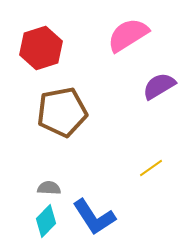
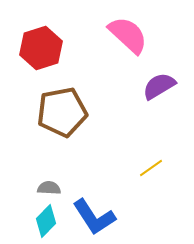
pink semicircle: rotated 75 degrees clockwise
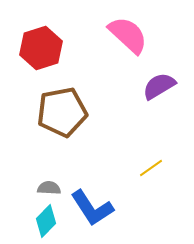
blue L-shape: moved 2 px left, 9 px up
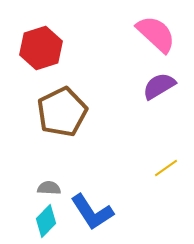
pink semicircle: moved 28 px right, 1 px up
brown pentagon: rotated 15 degrees counterclockwise
yellow line: moved 15 px right
blue L-shape: moved 4 px down
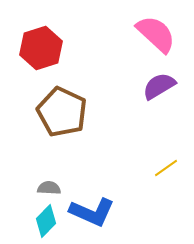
brown pentagon: rotated 21 degrees counterclockwise
blue L-shape: rotated 33 degrees counterclockwise
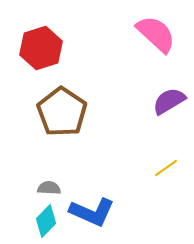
purple semicircle: moved 10 px right, 15 px down
brown pentagon: rotated 9 degrees clockwise
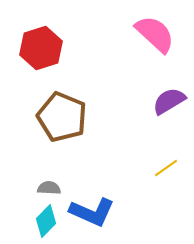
pink semicircle: moved 1 px left
brown pentagon: moved 5 px down; rotated 12 degrees counterclockwise
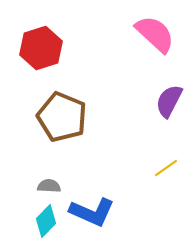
purple semicircle: rotated 32 degrees counterclockwise
gray semicircle: moved 2 px up
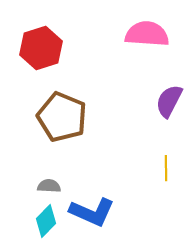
pink semicircle: moved 8 px left; rotated 39 degrees counterclockwise
yellow line: rotated 55 degrees counterclockwise
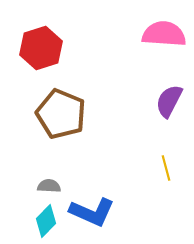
pink semicircle: moved 17 px right
brown pentagon: moved 1 px left, 3 px up
yellow line: rotated 15 degrees counterclockwise
